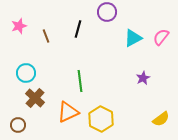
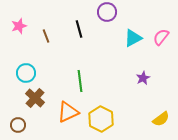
black line: moved 1 px right; rotated 30 degrees counterclockwise
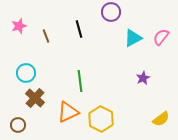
purple circle: moved 4 px right
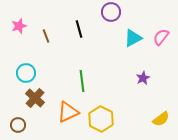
green line: moved 2 px right
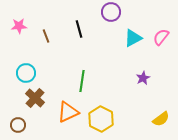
pink star: rotated 14 degrees clockwise
green line: rotated 15 degrees clockwise
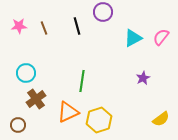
purple circle: moved 8 px left
black line: moved 2 px left, 3 px up
brown line: moved 2 px left, 8 px up
brown cross: moved 1 px right, 1 px down; rotated 12 degrees clockwise
yellow hexagon: moved 2 px left, 1 px down; rotated 15 degrees clockwise
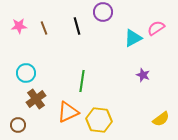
pink semicircle: moved 5 px left, 9 px up; rotated 18 degrees clockwise
purple star: moved 3 px up; rotated 24 degrees counterclockwise
yellow hexagon: rotated 25 degrees clockwise
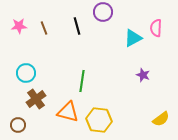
pink semicircle: rotated 54 degrees counterclockwise
orange triangle: rotated 40 degrees clockwise
